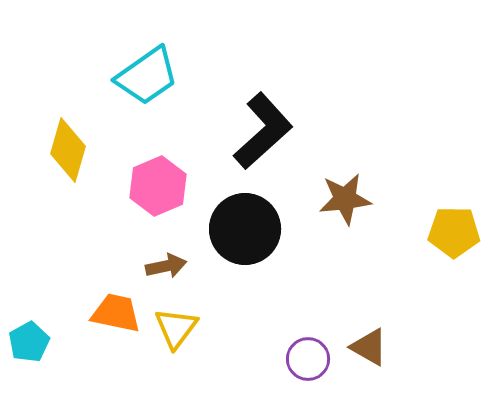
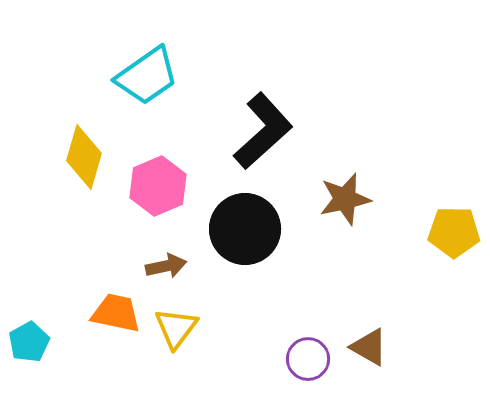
yellow diamond: moved 16 px right, 7 px down
brown star: rotated 6 degrees counterclockwise
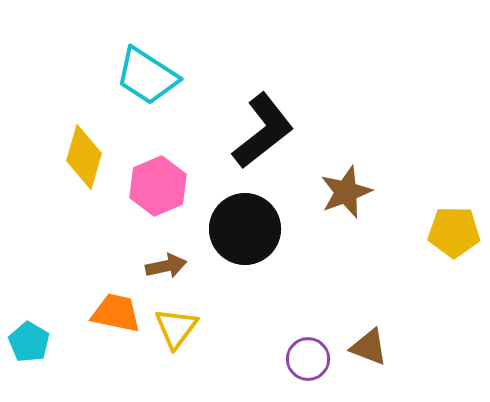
cyan trapezoid: rotated 68 degrees clockwise
black L-shape: rotated 4 degrees clockwise
brown star: moved 1 px right, 7 px up; rotated 8 degrees counterclockwise
cyan pentagon: rotated 12 degrees counterclockwise
brown triangle: rotated 9 degrees counterclockwise
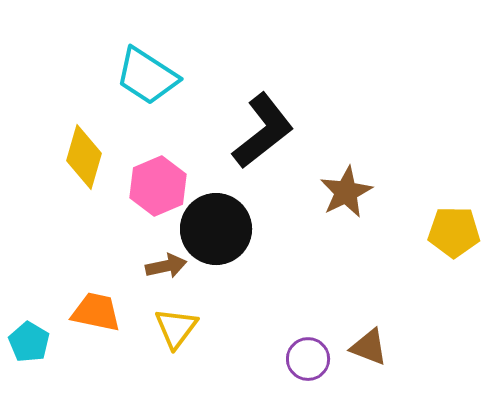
brown star: rotated 6 degrees counterclockwise
black circle: moved 29 px left
orange trapezoid: moved 20 px left, 1 px up
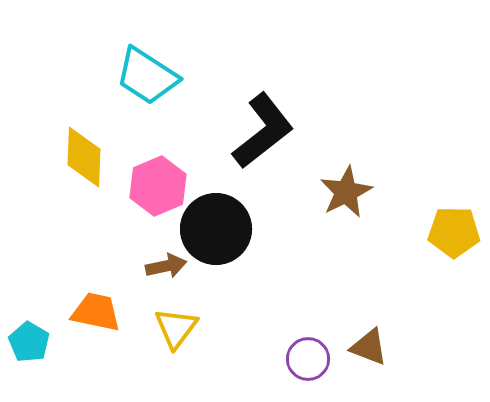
yellow diamond: rotated 14 degrees counterclockwise
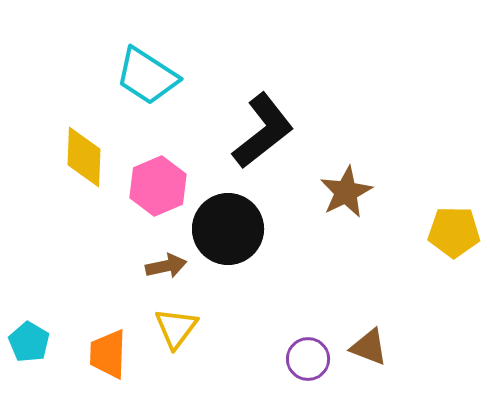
black circle: moved 12 px right
orange trapezoid: moved 12 px right, 42 px down; rotated 100 degrees counterclockwise
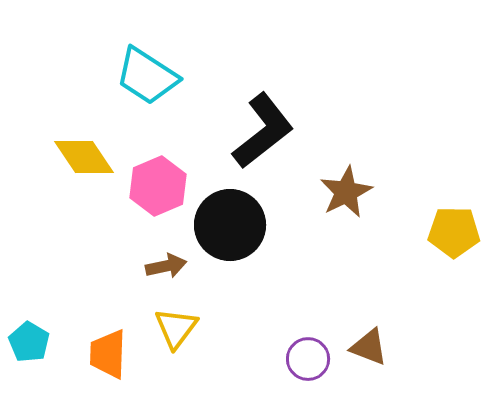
yellow diamond: rotated 36 degrees counterclockwise
black circle: moved 2 px right, 4 px up
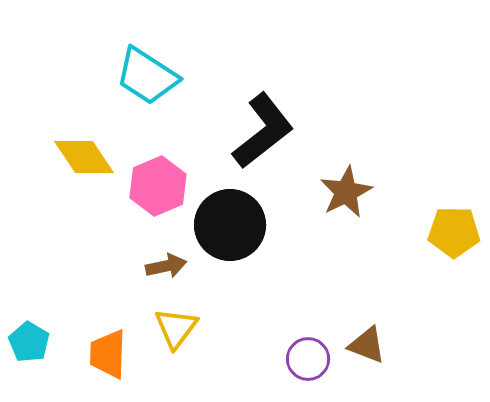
brown triangle: moved 2 px left, 2 px up
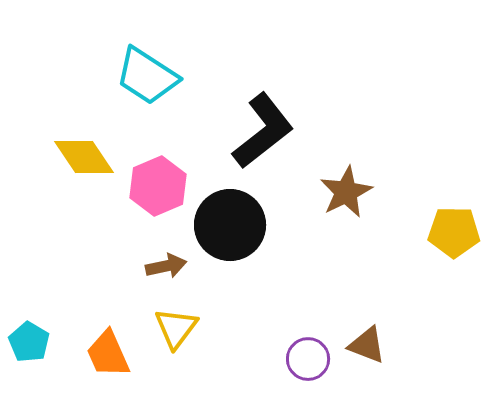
orange trapezoid: rotated 26 degrees counterclockwise
